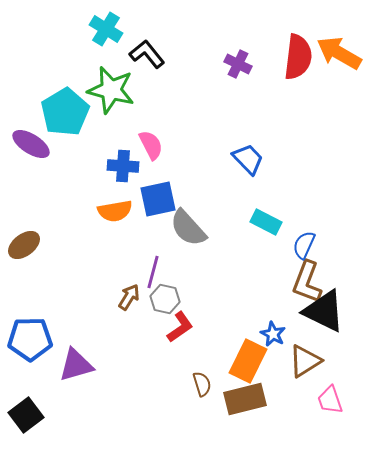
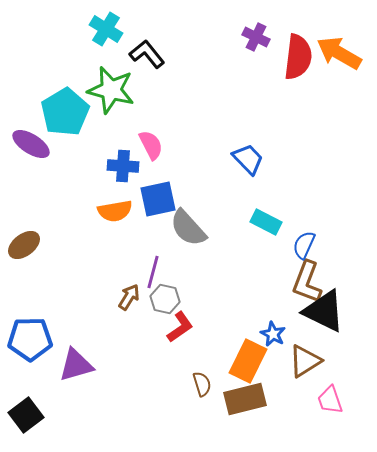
purple cross: moved 18 px right, 27 px up
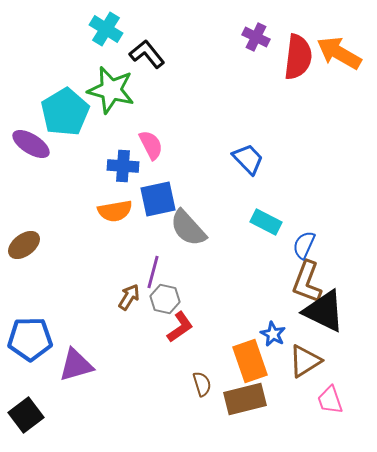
orange rectangle: moved 2 px right; rotated 45 degrees counterclockwise
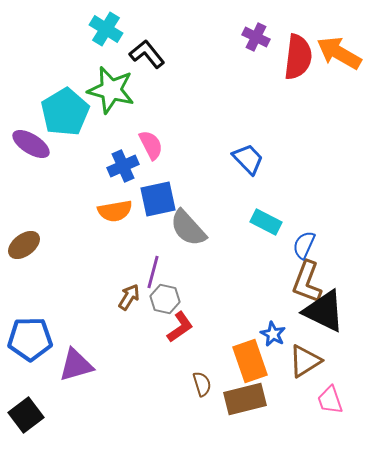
blue cross: rotated 28 degrees counterclockwise
